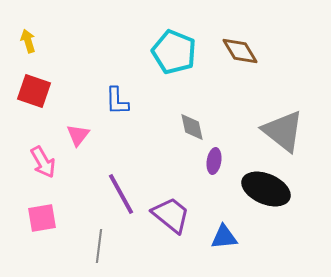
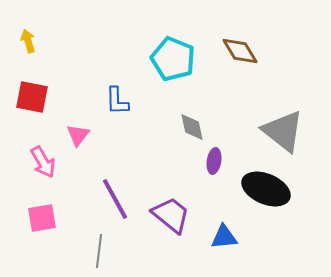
cyan pentagon: moved 1 px left, 7 px down
red square: moved 2 px left, 6 px down; rotated 8 degrees counterclockwise
purple line: moved 6 px left, 5 px down
gray line: moved 5 px down
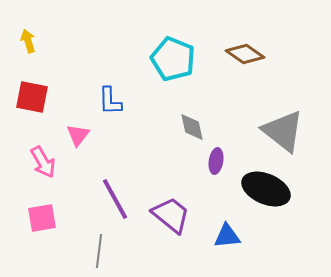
brown diamond: moved 5 px right, 3 px down; rotated 24 degrees counterclockwise
blue L-shape: moved 7 px left
purple ellipse: moved 2 px right
blue triangle: moved 3 px right, 1 px up
